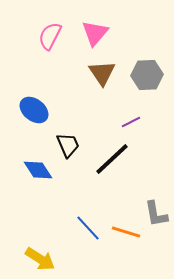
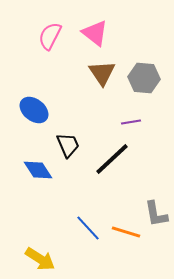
pink triangle: rotated 32 degrees counterclockwise
gray hexagon: moved 3 px left, 3 px down; rotated 8 degrees clockwise
purple line: rotated 18 degrees clockwise
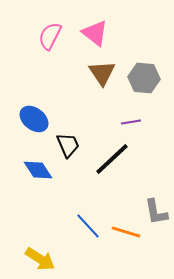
blue ellipse: moved 9 px down
gray L-shape: moved 2 px up
blue line: moved 2 px up
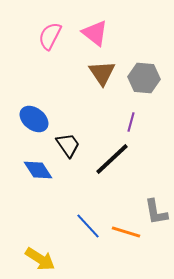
purple line: rotated 66 degrees counterclockwise
black trapezoid: rotated 12 degrees counterclockwise
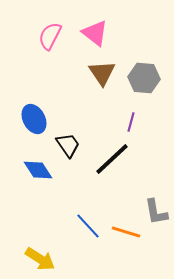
blue ellipse: rotated 24 degrees clockwise
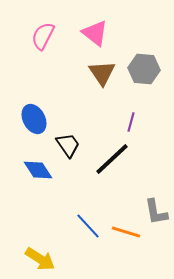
pink semicircle: moved 7 px left
gray hexagon: moved 9 px up
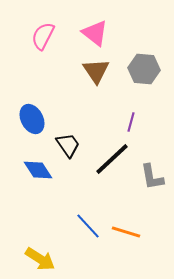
brown triangle: moved 6 px left, 2 px up
blue ellipse: moved 2 px left
gray L-shape: moved 4 px left, 35 px up
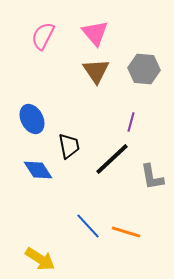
pink triangle: rotated 12 degrees clockwise
black trapezoid: moved 1 px right, 1 px down; rotated 24 degrees clockwise
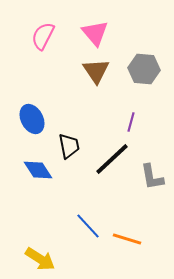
orange line: moved 1 px right, 7 px down
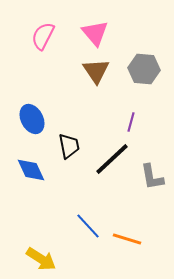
blue diamond: moved 7 px left; rotated 8 degrees clockwise
yellow arrow: moved 1 px right
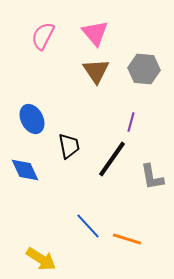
black line: rotated 12 degrees counterclockwise
blue diamond: moved 6 px left
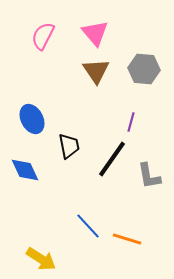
gray L-shape: moved 3 px left, 1 px up
